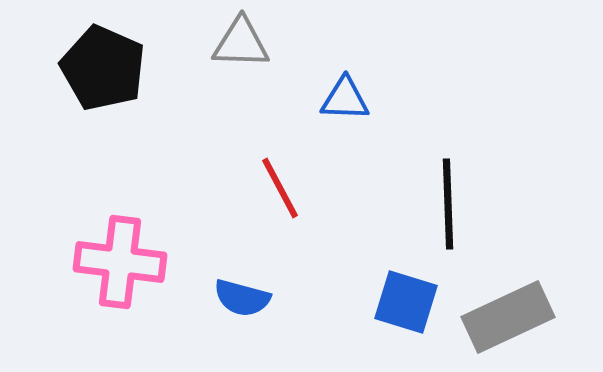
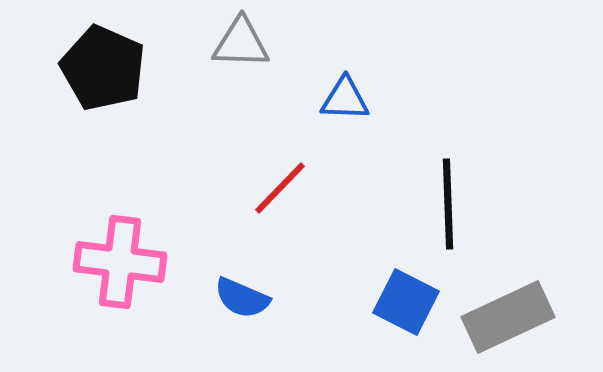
red line: rotated 72 degrees clockwise
blue semicircle: rotated 8 degrees clockwise
blue square: rotated 10 degrees clockwise
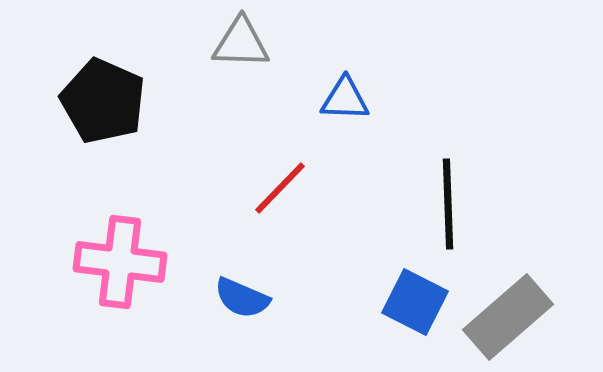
black pentagon: moved 33 px down
blue square: moved 9 px right
gray rectangle: rotated 16 degrees counterclockwise
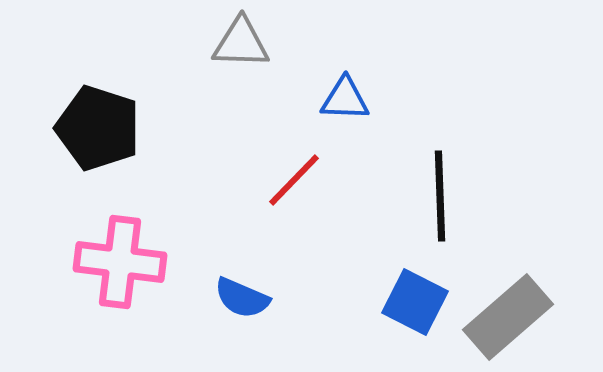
black pentagon: moved 5 px left, 27 px down; rotated 6 degrees counterclockwise
red line: moved 14 px right, 8 px up
black line: moved 8 px left, 8 px up
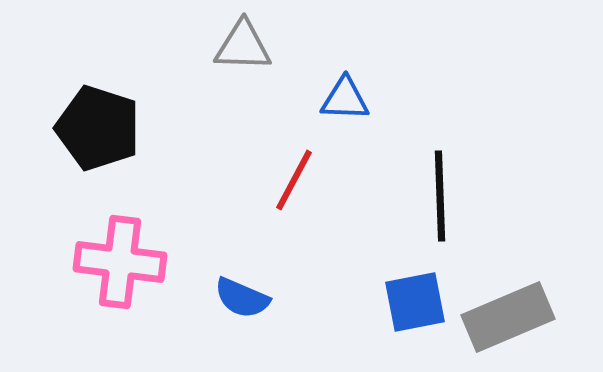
gray triangle: moved 2 px right, 3 px down
red line: rotated 16 degrees counterclockwise
blue square: rotated 38 degrees counterclockwise
gray rectangle: rotated 18 degrees clockwise
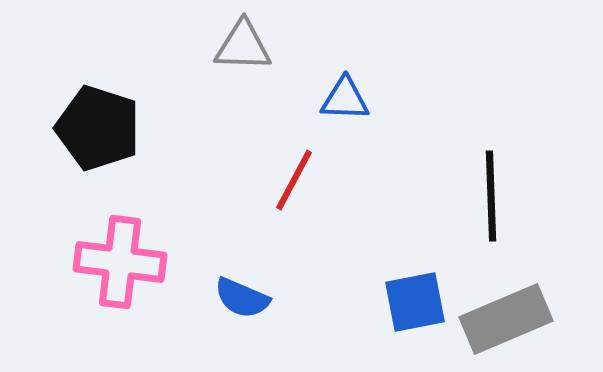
black line: moved 51 px right
gray rectangle: moved 2 px left, 2 px down
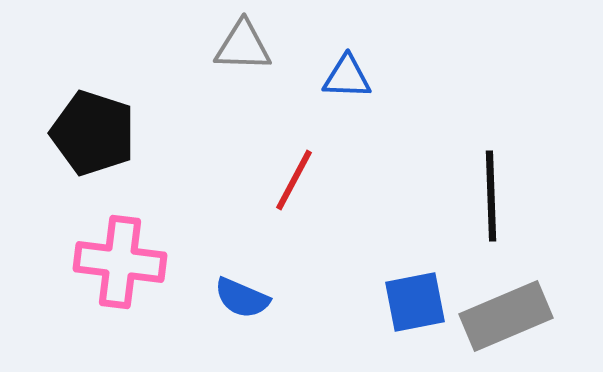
blue triangle: moved 2 px right, 22 px up
black pentagon: moved 5 px left, 5 px down
gray rectangle: moved 3 px up
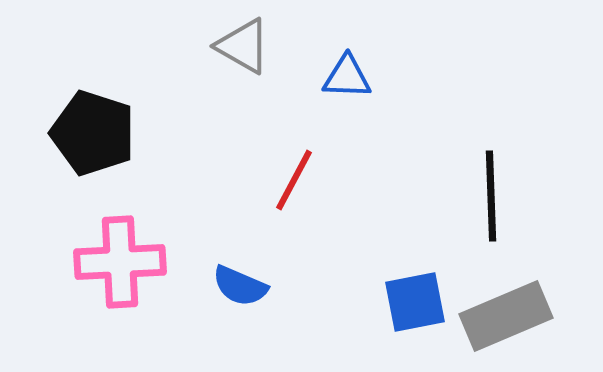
gray triangle: rotated 28 degrees clockwise
pink cross: rotated 10 degrees counterclockwise
blue semicircle: moved 2 px left, 12 px up
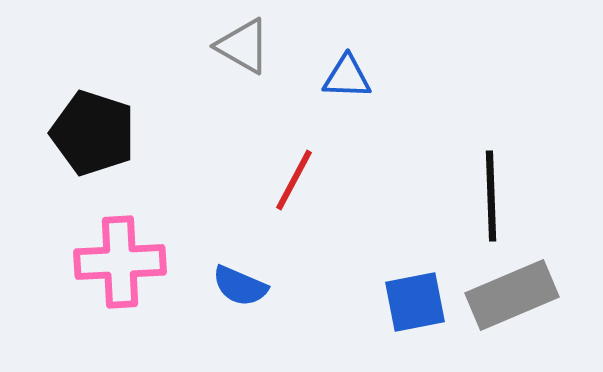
gray rectangle: moved 6 px right, 21 px up
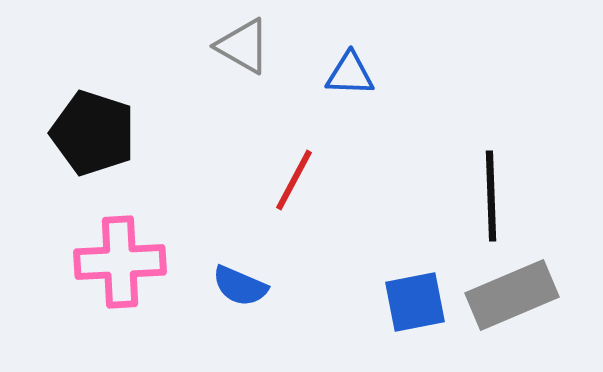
blue triangle: moved 3 px right, 3 px up
